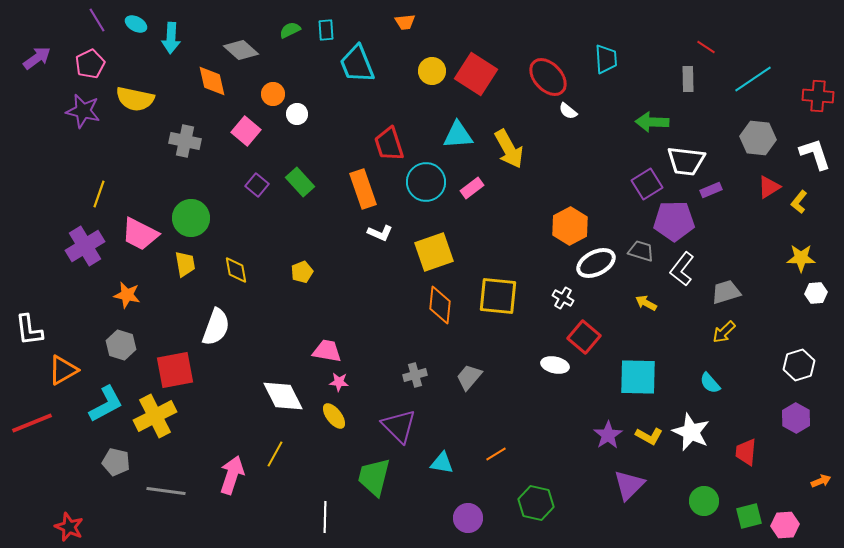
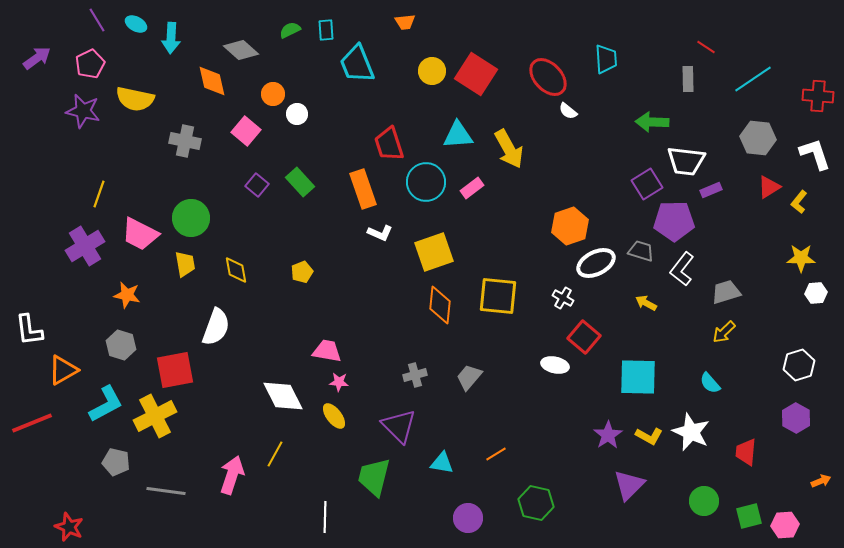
orange hexagon at (570, 226): rotated 9 degrees clockwise
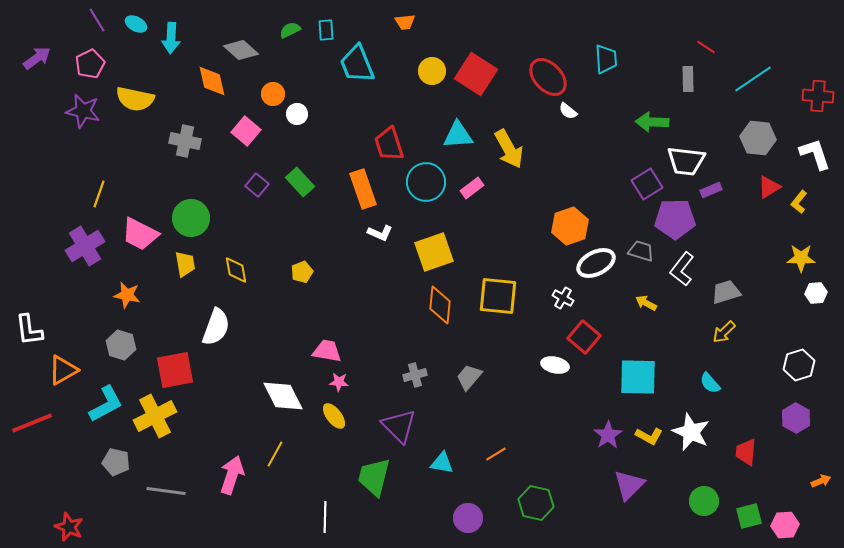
purple pentagon at (674, 221): moved 1 px right, 2 px up
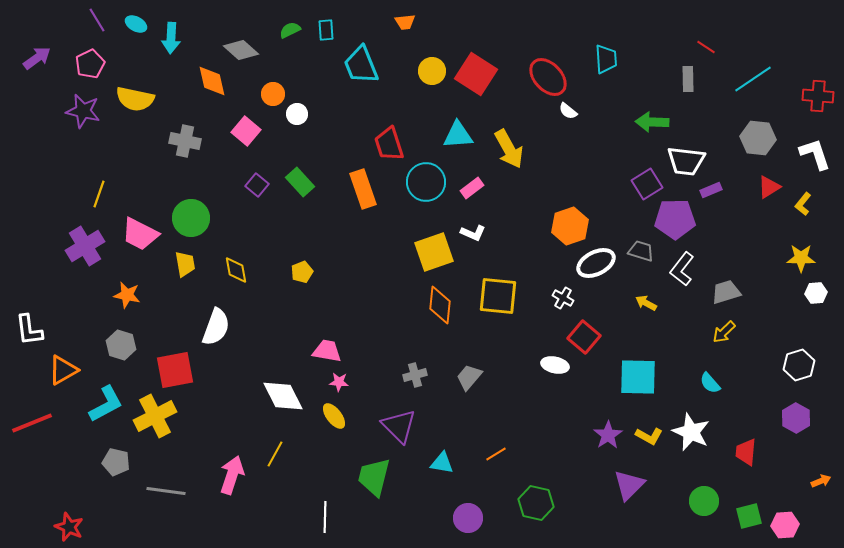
cyan trapezoid at (357, 64): moved 4 px right, 1 px down
yellow L-shape at (799, 202): moved 4 px right, 2 px down
white L-shape at (380, 233): moved 93 px right
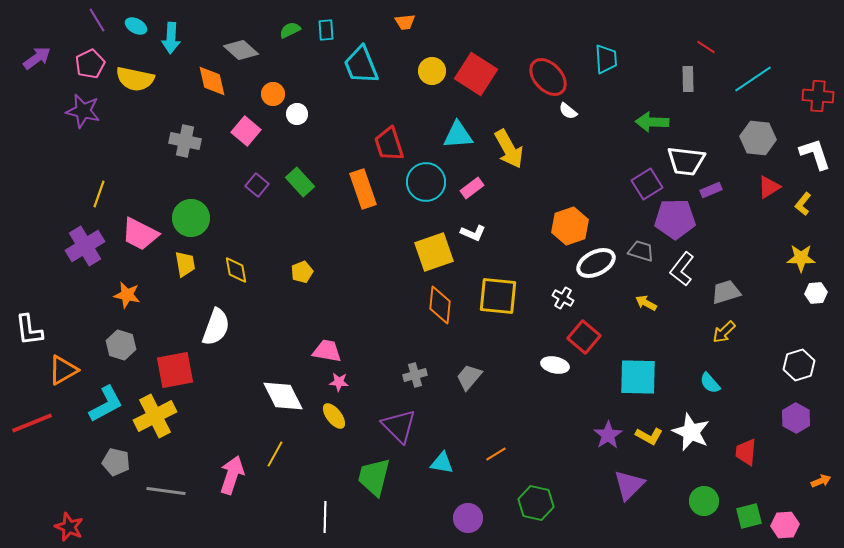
cyan ellipse at (136, 24): moved 2 px down
yellow semicircle at (135, 99): moved 20 px up
